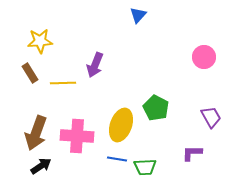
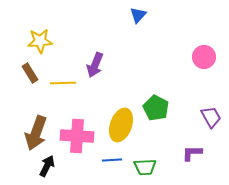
blue line: moved 5 px left, 1 px down; rotated 12 degrees counterclockwise
black arrow: moved 6 px right; rotated 30 degrees counterclockwise
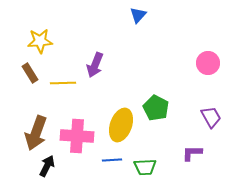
pink circle: moved 4 px right, 6 px down
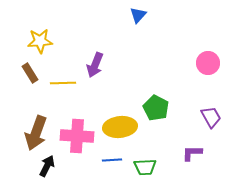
yellow ellipse: moved 1 px left, 2 px down; rotated 64 degrees clockwise
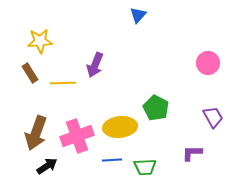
purple trapezoid: moved 2 px right
pink cross: rotated 24 degrees counterclockwise
black arrow: rotated 30 degrees clockwise
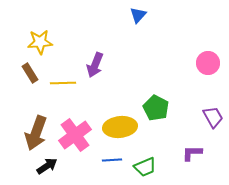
yellow star: moved 1 px down
pink cross: moved 2 px left, 1 px up; rotated 16 degrees counterclockwise
green trapezoid: rotated 20 degrees counterclockwise
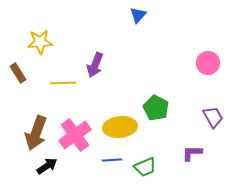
brown rectangle: moved 12 px left
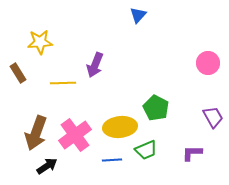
green trapezoid: moved 1 px right, 17 px up
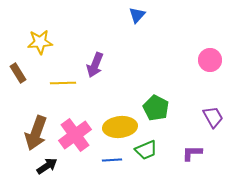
blue triangle: moved 1 px left
pink circle: moved 2 px right, 3 px up
